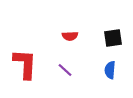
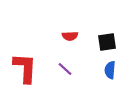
black square: moved 6 px left, 4 px down
red L-shape: moved 4 px down
purple line: moved 1 px up
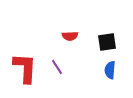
purple line: moved 8 px left, 2 px up; rotated 14 degrees clockwise
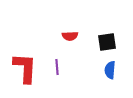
purple line: rotated 28 degrees clockwise
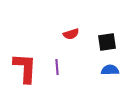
red semicircle: moved 1 px right, 2 px up; rotated 14 degrees counterclockwise
blue semicircle: rotated 84 degrees clockwise
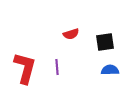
black square: moved 2 px left
red L-shape: rotated 12 degrees clockwise
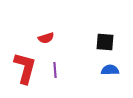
red semicircle: moved 25 px left, 4 px down
black square: rotated 12 degrees clockwise
purple line: moved 2 px left, 3 px down
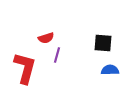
black square: moved 2 px left, 1 px down
purple line: moved 2 px right, 15 px up; rotated 21 degrees clockwise
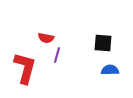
red semicircle: rotated 28 degrees clockwise
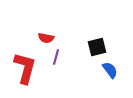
black square: moved 6 px left, 4 px down; rotated 18 degrees counterclockwise
purple line: moved 1 px left, 2 px down
blue semicircle: rotated 54 degrees clockwise
